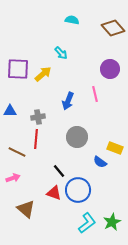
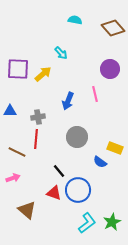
cyan semicircle: moved 3 px right
brown triangle: moved 1 px right, 1 px down
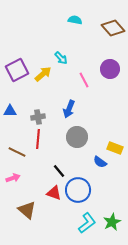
cyan arrow: moved 5 px down
purple square: moved 1 px left, 1 px down; rotated 30 degrees counterclockwise
pink line: moved 11 px left, 14 px up; rotated 14 degrees counterclockwise
blue arrow: moved 1 px right, 8 px down
red line: moved 2 px right
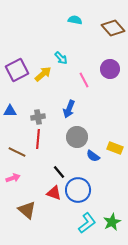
blue semicircle: moved 7 px left, 6 px up
black line: moved 1 px down
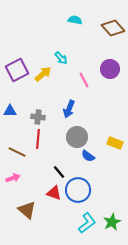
gray cross: rotated 16 degrees clockwise
yellow rectangle: moved 5 px up
blue semicircle: moved 5 px left
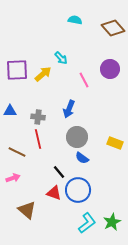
purple square: rotated 25 degrees clockwise
red line: rotated 18 degrees counterclockwise
blue semicircle: moved 6 px left, 2 px down
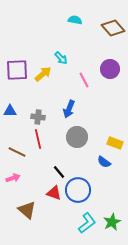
blue semicircle: moved 22 px right, 4 px down
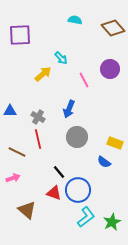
purple square: moved 3 px right, 35 px up
gray cross: rotated 24 degrees clockwise
cyan L-shape: moved 1 px left, 6 px up
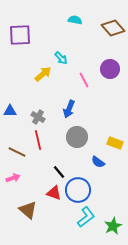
red line: moved 1 px down
blue semicircle: moved 6 px left
brown triangle: moved 1 px right
green star: moved 1 px right, 4 px down
